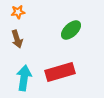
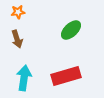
red rectangle: moved 6 px right, 4 px down
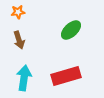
brown arrow: moved 2 px right, 1 px down
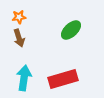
orange star: moved 1 px right, 5 px down
brown arrow: moved 2 px up
red rectangle: moved 3 px left, 3 px down
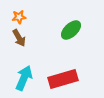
brown arrow: rotated 12 degrees counterclockwise
cyan arrow: rotated 15 degrees clockwise
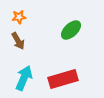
brown arrow: moved 1 px left, 3 px down
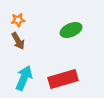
orange star: moved 1 px left, 3 px down
green ellipse: rotated 20 degrees clockwise
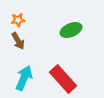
red rectangle: rotated 64 degrees clockwise
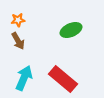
red rectangle: rotated 8 degrees counterclockwise
